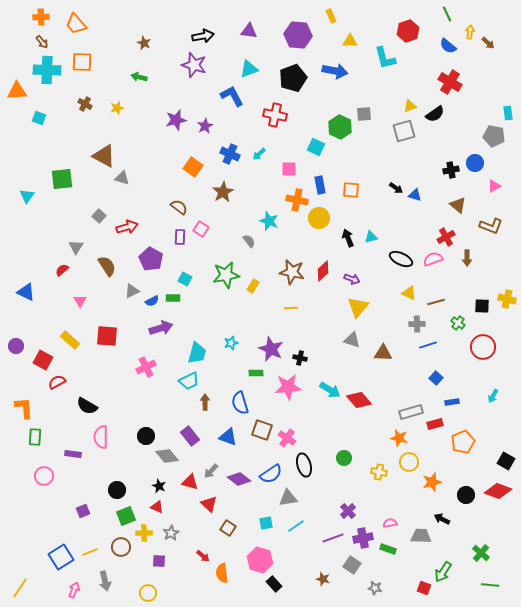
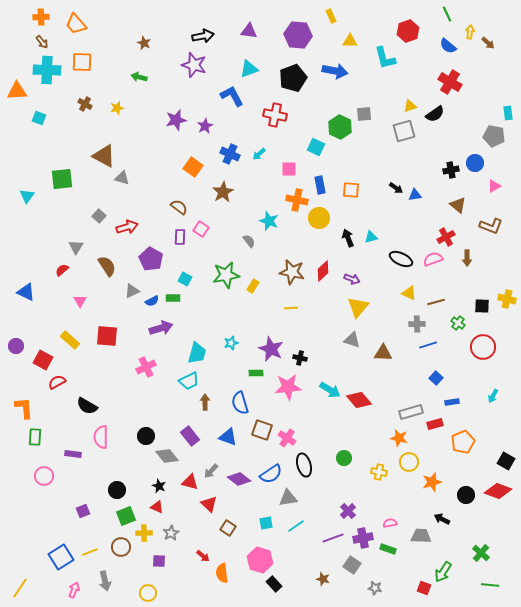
blue triangle at (415, 195): rotated 24 degrees counterclockwise
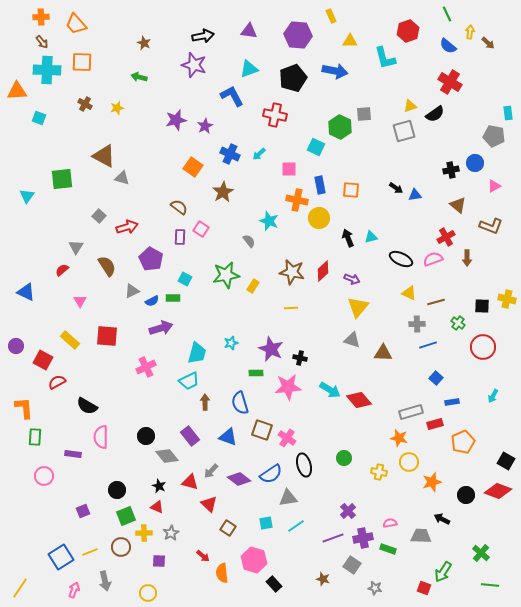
pink hexagon at (260, 560): moved 6 px left
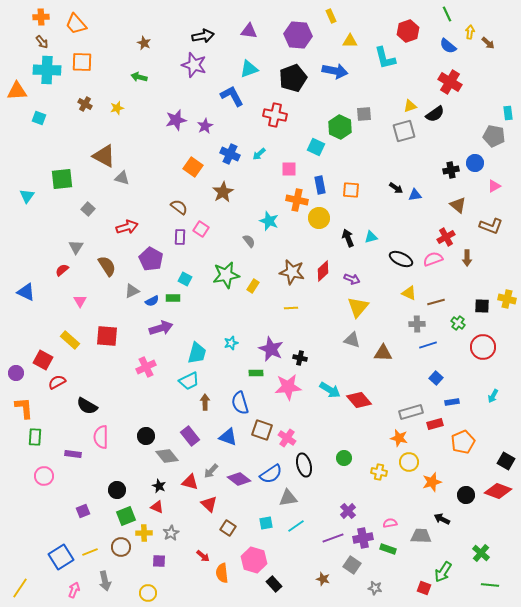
gray square at (99, 216): moved 11 px left, 7 px up
purple circle at (16, 346): moved 27 px down
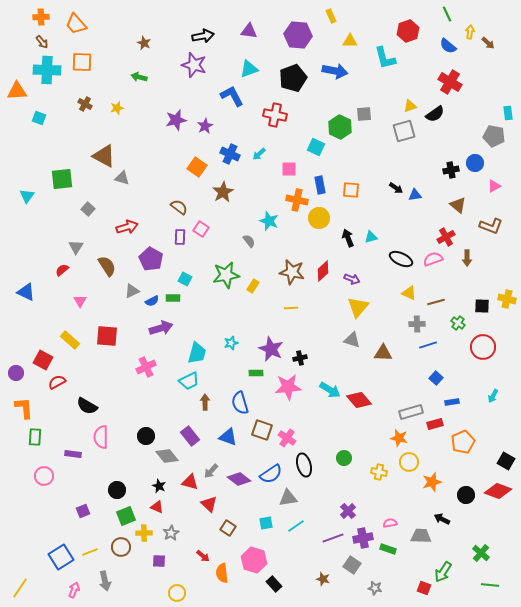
orange square at (193, 167): moved 4 px right
black cross at (300, 358): rotated 24 degrees counterclockwise
yellow circle at (148, 593): moved 29 px right
